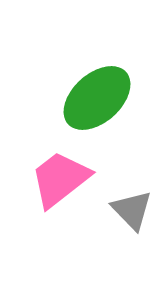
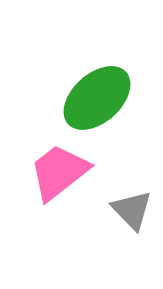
pink trapezoid: moved 1 px left, 7 px up
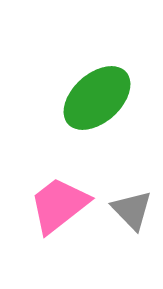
pink trapezoid: moved 33 px down
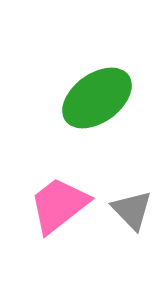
green ellipse: rotated 6 degrees clockwise
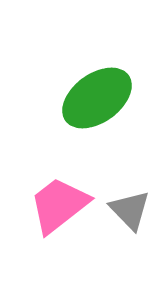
gray triangle: moved 2 px left
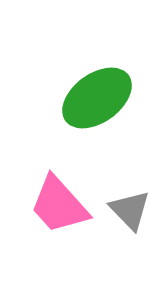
pink trapezoid: rotated 94 degrees counterclockwise
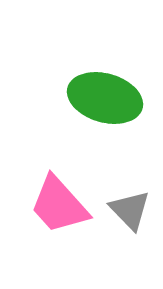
green ellipse: moved 8 px right; rotated 52 degrees clockwise
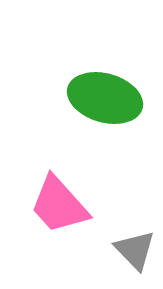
gray triangle: moved 5 px right, 40 px down
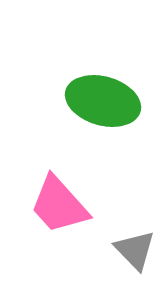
green ellipse: moved 2 px left, 3 px down
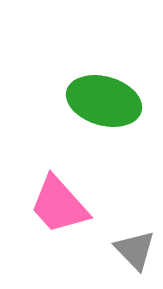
green ellipse: moved 1 px right
